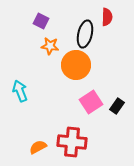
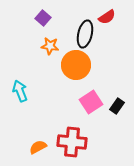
red semicircle: rotated 54 degrees clockwise
purple square: moved 2 px right, 3 px up; rotated 14 degrees clockwise
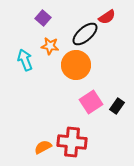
black ellipse: rotated 36 degrees clockwise
cyan arrow: moved 5 px right, 31 px up
orange semicircle: moved 5 px right
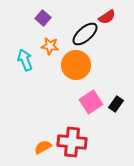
black rectangle: moved 1 px left, 2 px up
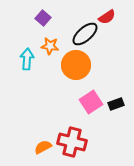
cyan arrow: moved 2 px right, 1 px up; rotated 25 degrees clockwise
black rectangle: rotated 35 degrees clockwise
red cross: rotated 8 degrees clockwise
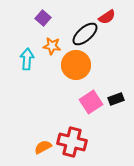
orange star: moved 2 px right
black rectangle: moved 5 px up
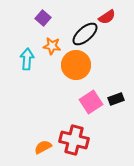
red cross: moved 2 px right, 2 px up
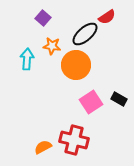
black rectangle: moved 3 px right; rotated 49 degrees clockwise
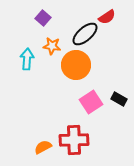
red cross: rotated 16 degrees counterclockwise
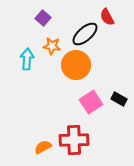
red semicircle: rotated 96 degrees clockwise
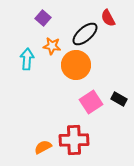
red semicircle: moved 1 px right, 1 px down
